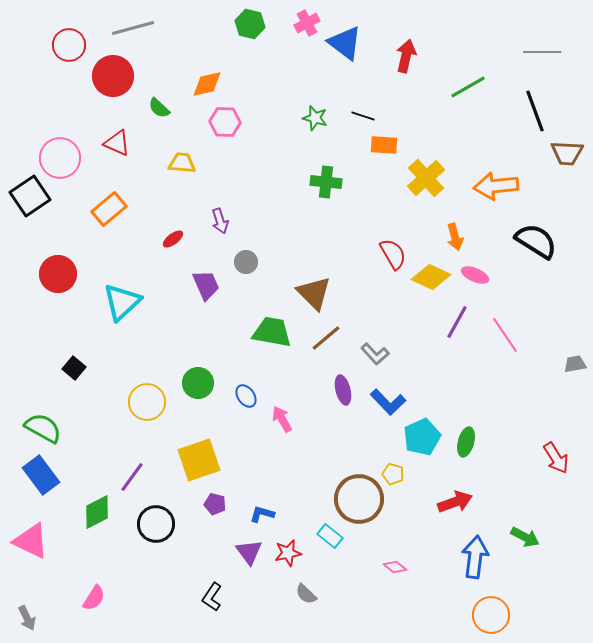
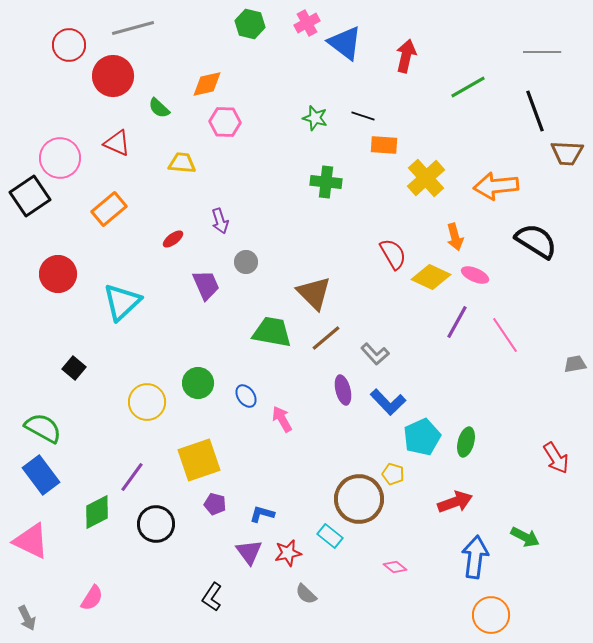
pink semicircle at (94, 598): moved 2 px left
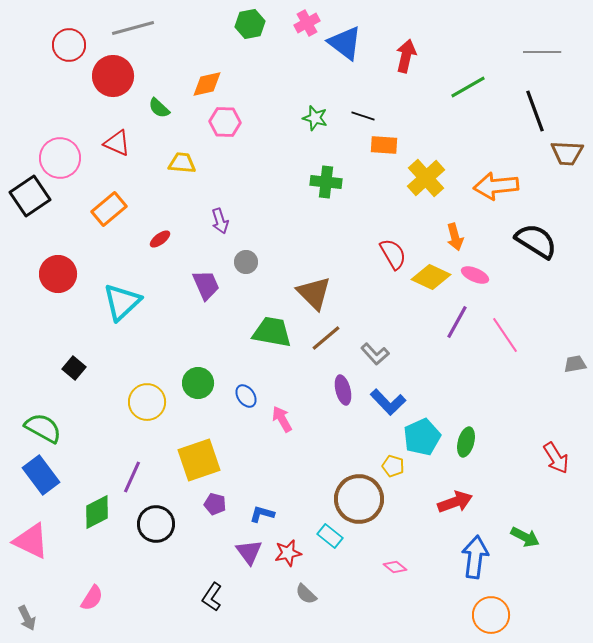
green hexagon at (250, 24): rotated 24 degrees counterclockwise
red ellipse at (173, 239): moved 13 px left
yellow pentagon at (393, 474): moved 8 px up
purple line at (132, 477): rotated 12 degrees counterclockwise
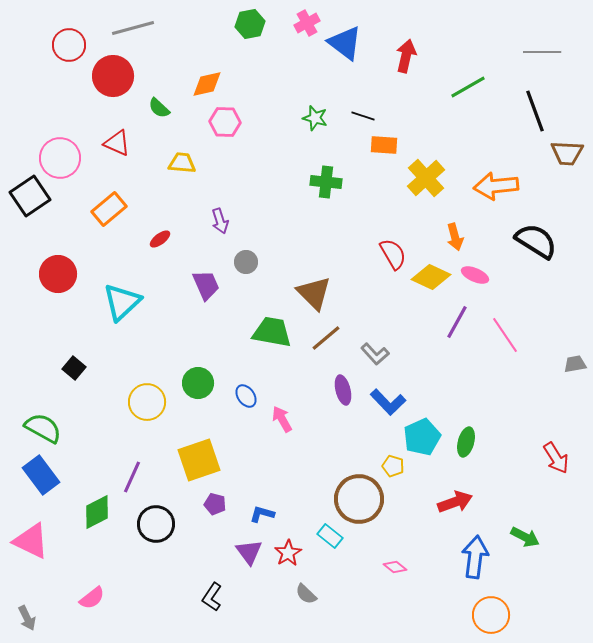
red star at (288, 553): rotated 20 degrees counterclockwise
pink semicircle at (92, 598): rotated 20 degrees clockwise
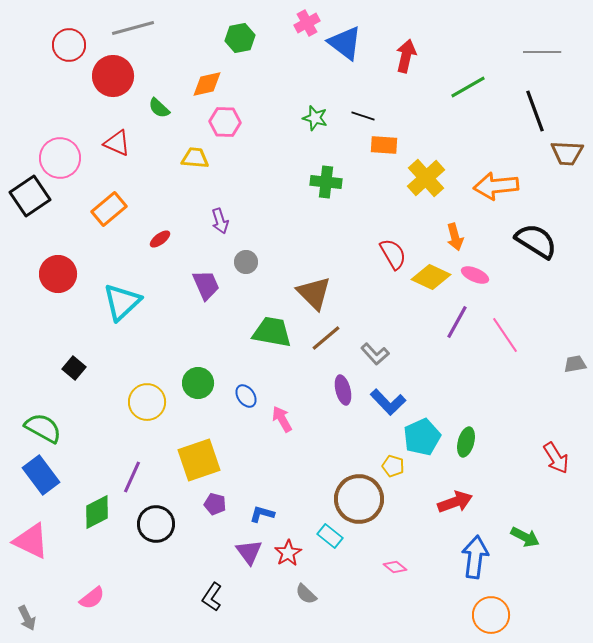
green hexagon at (250, 24): moved 10 px left, 14 px down
yellow trapezoid at (182, 163): moved 13 px right, 5 px up
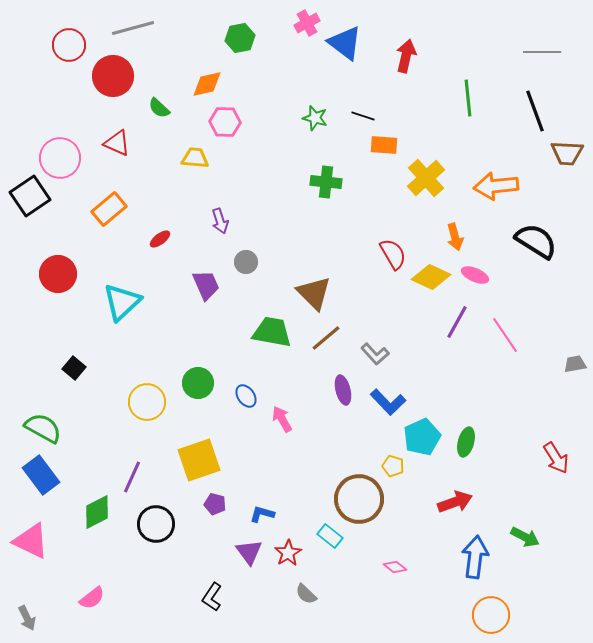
green line at (468, 87): moved 11 px down; rotated 66 degrees counterclockwise
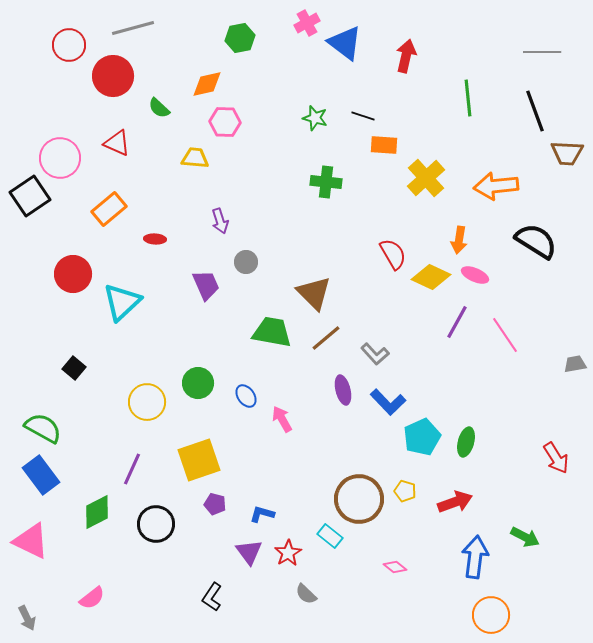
orange arrow at (455, 237): moved 4 px right, 3 px down; rotated 24 degrees clockwise
red ellipse at (160, 239): moved 5 px left; rotated 40 degrees clockwise
red circle at (58, 274): moved 15 px right
yellow pentagon at (393, 466): moved 12 px right, 25 px down
purple line at (132, 477): moved 8 px up
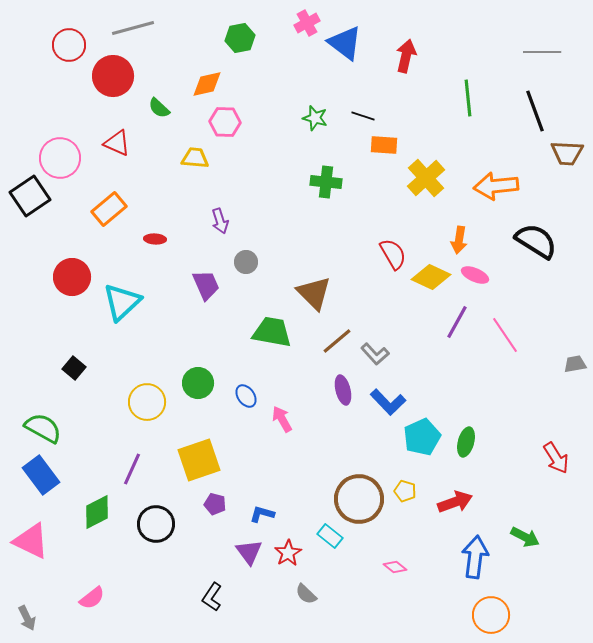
red circle at (73, 274): moved 1 px left, 3 px down
brown line at (326, 338): moved 11 px right, 3 px down
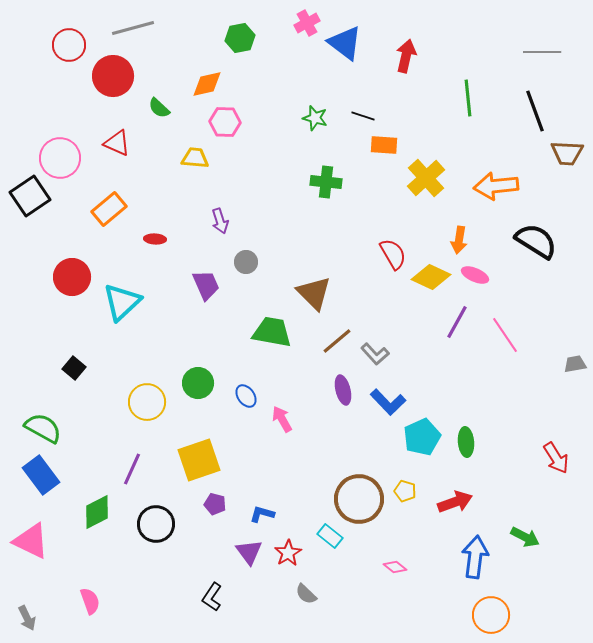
green ellipse at (466, 442): rotated 20 degrees counterclockwise
pink semicircle at (92, 598): moved 2 px left, 3 px down; rotated 72 degrees counterclockwise
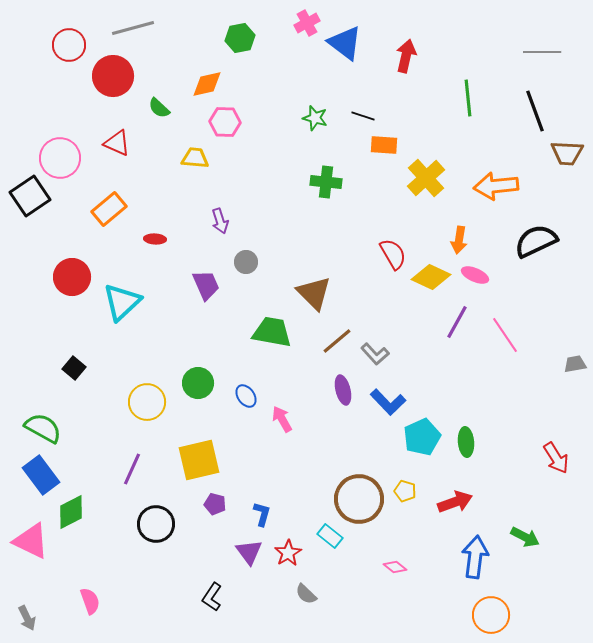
black semicircle at (536, 241): rotated 57 degrees counterclockwise
yellow square at (199, 460): rotated 6 degrees clockwise
green diamond at (97, 512): moved 26 px left
blue L-shape at (262, 514): rotated 90 degrees clockwise
